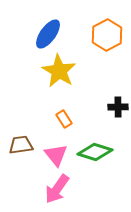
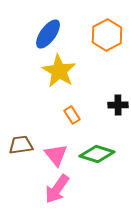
black cross: moved 2 px up
orange rectangle: moved 8 px right, 4 px up
green diamond: moved 2 px right, 2 px down
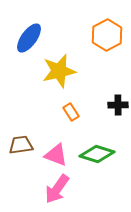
blue ellipse: moved 19 px left, 4 px down
yellow star: rotated 28 degrees clockwise
orange rectangle: moved 1 px left, 3 px up
pink triangle: rotated 30 degrees counterclockwise
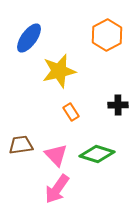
pink triangle: rotated 25 degrees clockwise
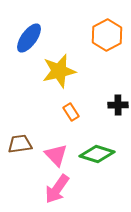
brown trapezoid: moved 1 px left, 1 px up
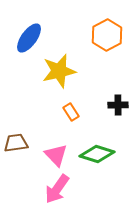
brown trapezoid: moved 4 px left, 1 px up
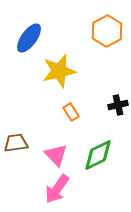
orange hexagon: moved 4 px up
black cross: rotated 12 degrees counterclockwise
green diamond: moved 1 px right, 1 px down; rotated 44 degrees counterclockwise
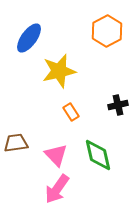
green diamond: rotated 76 degrees counterclockwise
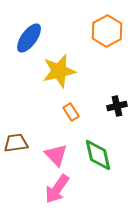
black cross: moved 1 px left, 1 px down
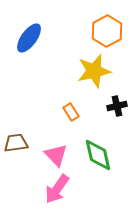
yellow star: moved 35 px right
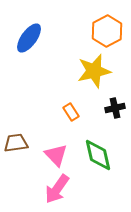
black cross: moved 2 px left, 2 px down
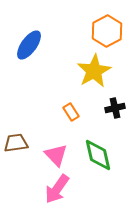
blue ellipse: moved 7 px down
yellow star: rotated 16 degrees counterclockwise
